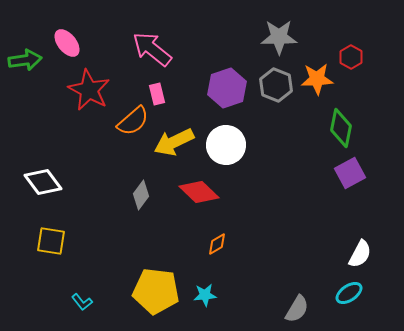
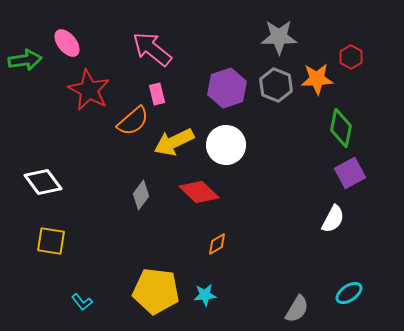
white semicircle: moved 27 px left, 35 px up
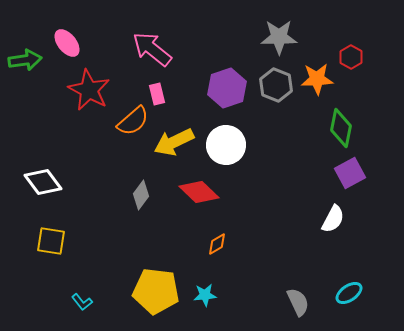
gray semicircle: moved 1 px right, 7 px up; rotated 56 degrees counterclockwise
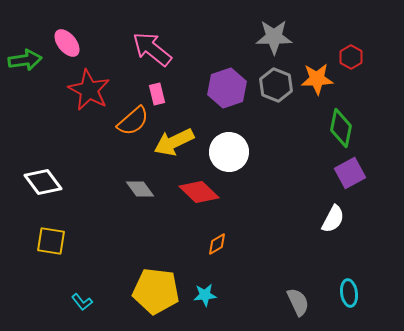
gray star: moved 5 px left
white circle: moved 3 px right, 7 px down
gray diamond: moved 1 px left, 6 px up; rotated 72 degrees counterclockwise
cyan ellipse: rotated 64 degrees counterclockwise
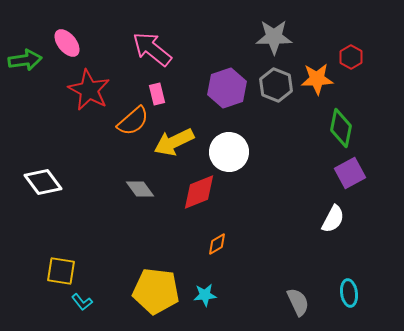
red diamond: rotated 66 degrees counterclockwise
yellow square: moved 10 px right, 30 px down
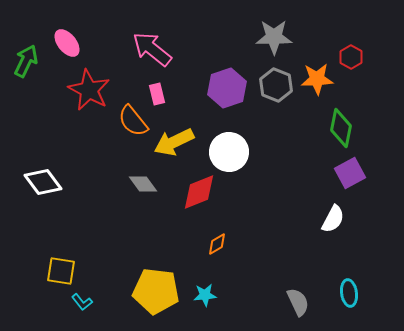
green arrow: moved 1 px right, 1 px down; rotated 56 degrees counterclockwise
orange semicircle: rotated 92 degrees clockwise
gray diamond: moved 3 px right, 5 px up
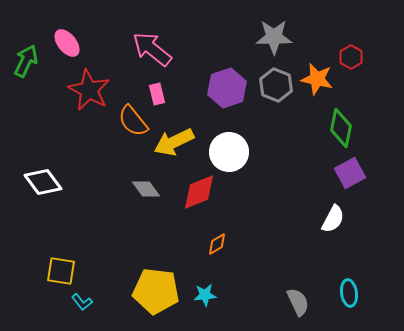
orange star: rotated 16 degrees clockwise
gray diamond: moved 3 px right, 5 px down
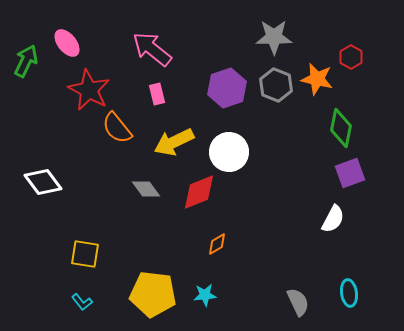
orange semicircle: moved 16 px left, 7 px down
purple square: rotated 8 degrees clockwise
yellow square: moved 24 px right, 17 px up
yellow pentagon: moved 3 px left, 3 px down
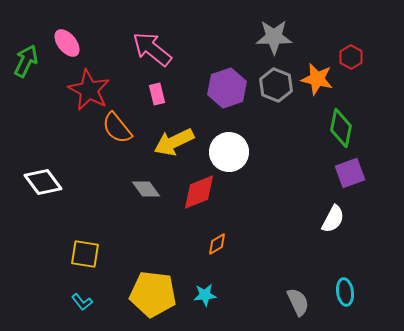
cyan ellipse: moved 4 px left, 1 px up
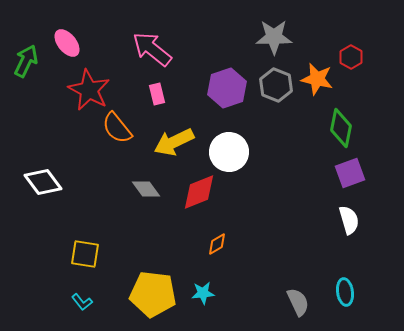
white semicircle: moved 16 px right, 1 px down; rotated 44 degrees counterclockwise
cyan star: moved 2 px left, 2 px up
